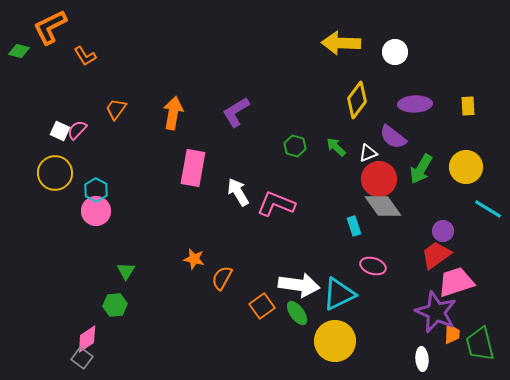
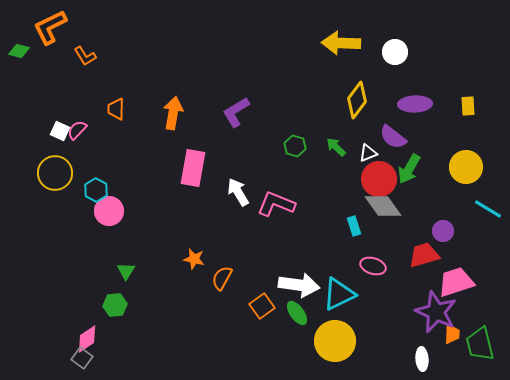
orange trapezoid at (116, 109): rotated 35 degrees counterclockwise
green arrow at (421, 169): moved 12 px left
pink circle at (96, 211): moved 13 px right
red trapezoid at (436, 255): moved 12 px left; rotated 20 degrees clockwise
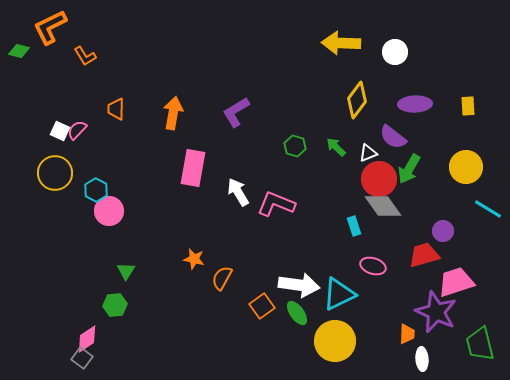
orange trapezoid at (452, 334): moved 45 px left
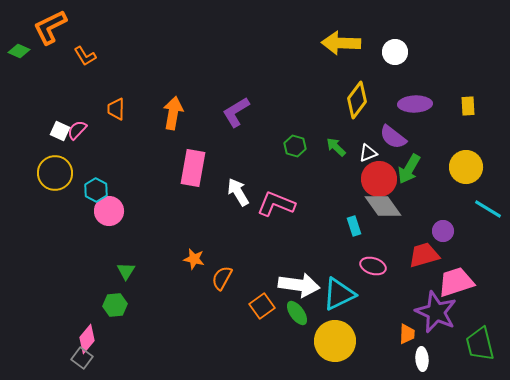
green diamond at (19, 51): rotated 10 degrees clockwise
pink diamond at (87, 339): rotated 16 degrees counterclockwise
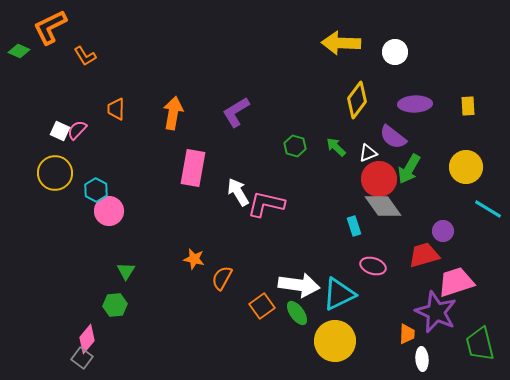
pink L-shape at (276, 204): moved 10 px left; rotated 9 degrees counterclockwise
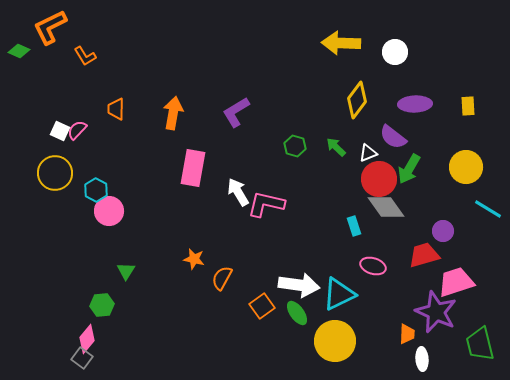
gray diamond at (383, 206): moved 3 px right, 1 px down
green hexagon at (115, 305): moved 13 px left
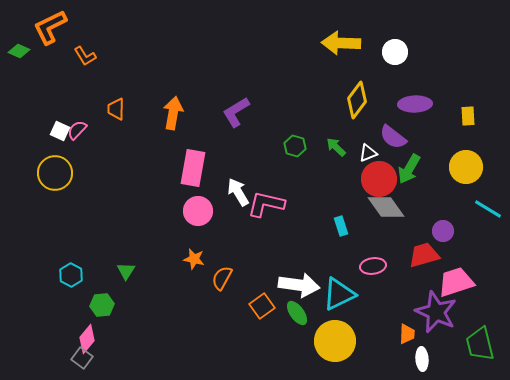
yellow rectangle at (468, 106): moved 10 px down
cyan hexagon at (96, 190): moved 25 px left, 85 px down
pink circle at (109, 211): moved 89 px right
cyan rectangle at (354, 226): moved 13 px left
pink ellipse at (373, 266): rotated 25 degrees counterclockwise
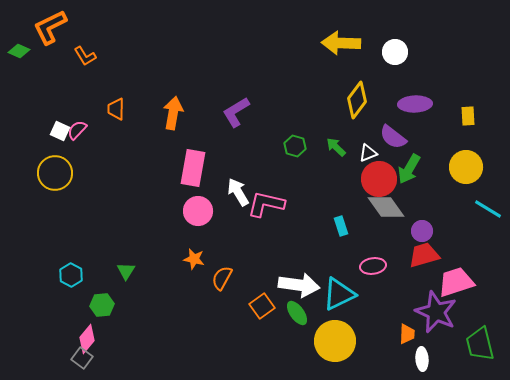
purple circle at (443, 231): moved 21 px left
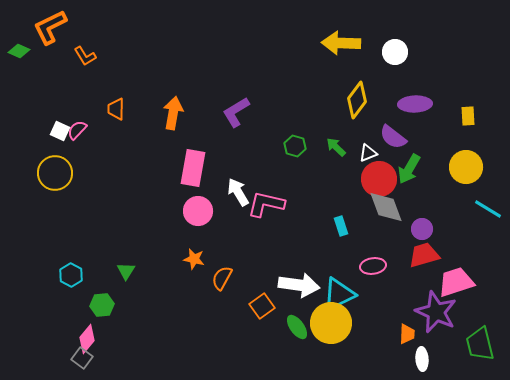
gray diamond at (386, 207): rotated 15 degrees clockwise
purple circle at (422, 231): moved 2 px up
green ellipse at (297, 313): moved 14 px down
yellow circle at (335, 341): moved 4 px left, 18 px up
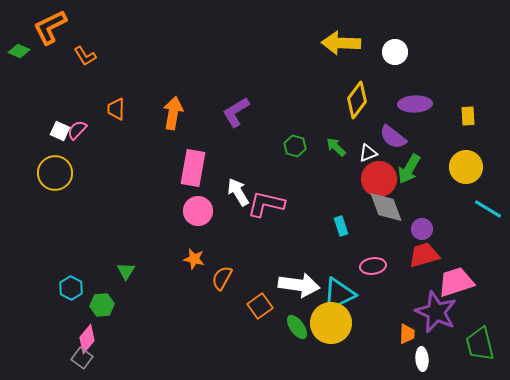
cyan hexagon at (71, 275): moved 13 px down
orange square at (262, 306): moved 2 px left
